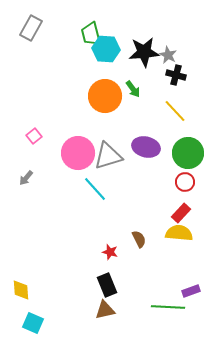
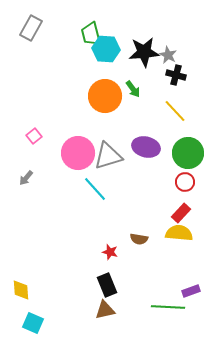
brown semicircle: rotated 126 degrees clockwise
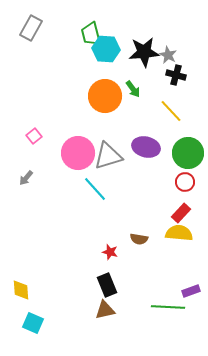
yellow line: moved 4 px left
